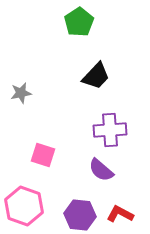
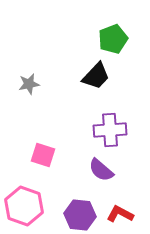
green pentagon: moved 34 px right, 17 px down; rotated 12 degrees clockwise
gray star: moved 8 px right, 9 px up
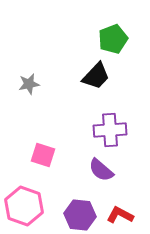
red L-shape: moved 1 px down
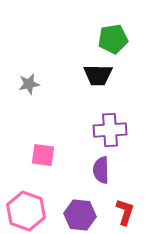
green pentagon: rotated 12 degrees clockwise
black trapezoid: moved 2 px right, 1 px up; rotated 48 degrees clockwise
pink square: rotated 10 degrees counterclockwise
purple semicircle: rotated 48 degrees clockwise
pink hexagon: moved 2 px right, 5 px down
red L-shape: moved 5 px right, 3 px up; rotated 80 degrees clockwise
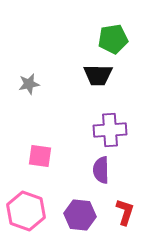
pink square: moved 3 px left, 1 px down
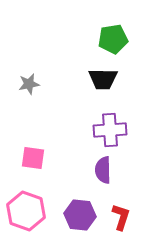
black trapezoid: moved 5 px right, 4 px down
pink square: moved 7 px left, 2 px down
purple semicircle: moved 2 px right
red L-shape: moved 4 px left, 5 px down
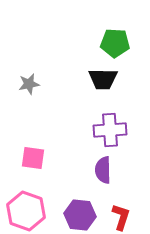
green pentagon: moved 2 px right, 4 px down; rotated 12 degrees clockwise
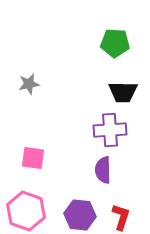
black trapezoid: moved 20 px right, 13 px down
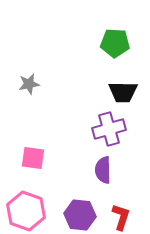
purple cross: moved 1 px left, 1 px up; rotated 12 degrees counterclockwise
